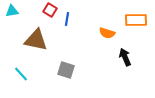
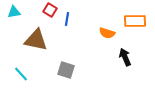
cyan triangle: moved 2 px right, 1 px down
orange rectangle: moved 1 px left, 1 px down
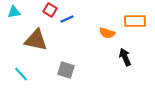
blue line: rotated 56 degrees clockwise
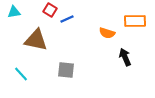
gray square: rotated 12 degrees counterclockwise
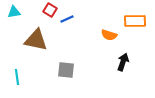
orange semicircle: moved 2 px right, 2 px down
black arrow: moved 2 px left, 5 px down; rotated 42 degrees clockwise
cyan line: moved 4 px left, 3 px down; rotated 35 degrees clockwise
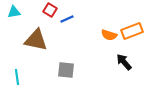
orange rectangle: moved 3 px left, 10 px down; rotated 20 degrees counterclockwise
black arrow: moved 1 px right; rotated 60 degrees counterclockwise
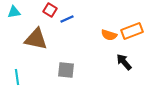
brown triangle: moved 1 px up
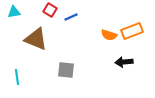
blue line: moved 4 px right, 2 px up
brown triangle: rotated 10 degrees clockwise
black arrow: rotated 54 degrees counterclockwise
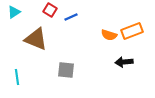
cyan triangle: rotated 24 degrees counterclockwise
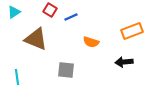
orange semicircle: moved 18 px left, 7 px down
